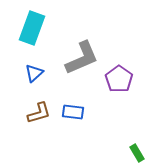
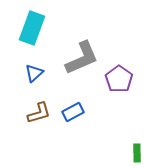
blue rectangle: rotated 35 degrees counterclockwise
green rectangle: rotated 30 degrees clockwise
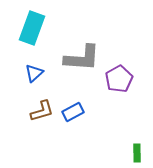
gray L-shape: rotated 27 degrees clockwise
purple pentagon: rotated 8 degrees clockwise
brown L-shape: moved 3 px right, 2 px up
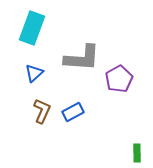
brown L-shape: rotated 50 degrees counterclockwise
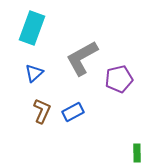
gray L-shape: rotated 147 degrees clockwise
purple pentagon: rotated 16 degrees clockwise
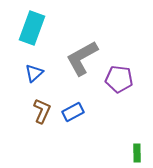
purple pentagon: rotated 20 degrees clockwise
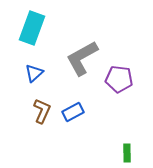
green rectangle: moved 10 px left
